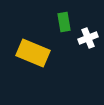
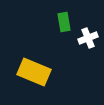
yellow rectangle: moved 1 px right, 19 px down
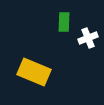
green rectangle: rotated 12 degrees clockwise
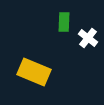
white cross: rotated 30 degrees counterclockwise
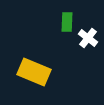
green rectangle: moved 3 px right
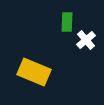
white cross: moved 2 px left, 2 px down; rotated 12 degrees clockwise
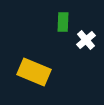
green rectangle: moved 4 px left
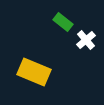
green rectangle: rotated 54 degrees counterclockwise
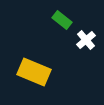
green rectangle: moved 1 px left, 2 px up
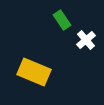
green rectangle: rotated 18 degrees clockwise
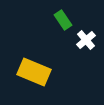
green rectangle: moved 1 px right
